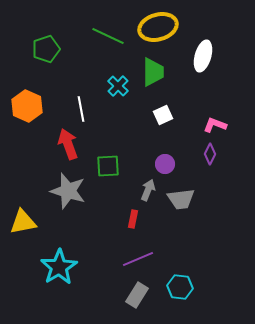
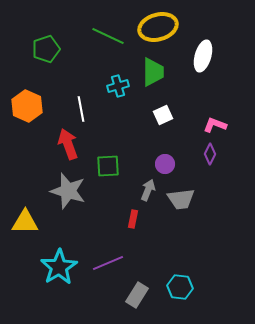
cyan cross: rotated 30 degrees clockwise
yellow triangle: moved 2 px right; rotated 12 degrees clockwise
purple line: moved 30 px left, 4 px down
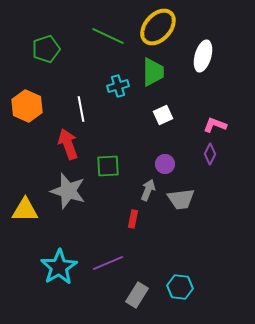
yellow ellipse: rotated 33 degrees counterclockwise
yellow triangle: moved 12 px up
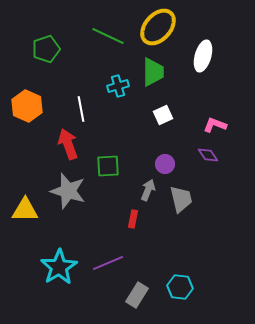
purple diamond: moved 2 px left, 1 px down; rotated 60 degrees counterclockwise
gray trapezoid: rotated 96 degrees counterclockwise
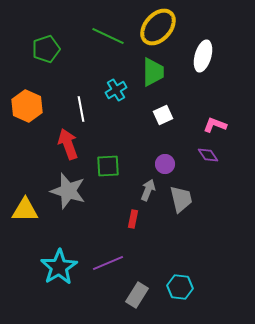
cyan cross: moved 2 px left, 4 px down; rotated 15 degrees counterclockwise
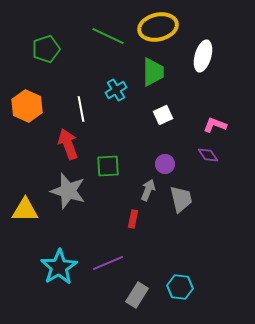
yellow ellipse: rotated 36 degrees clockwise
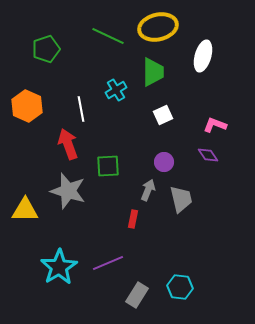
purple circle: moved 1 px left, 2 px up
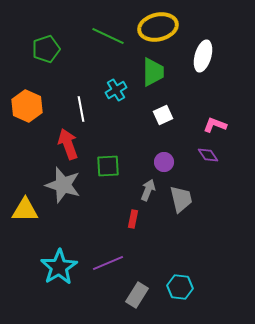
gray star: moved 5 px left, 6 px up
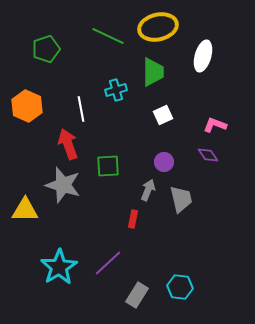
cyan cross: rotated 15 degrees clockwise
purple line: rotated 20 degrees counterclockwise
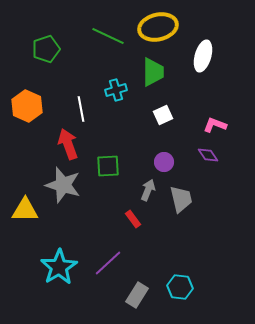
red rectangle: rotated 48 degrees counterclockwise
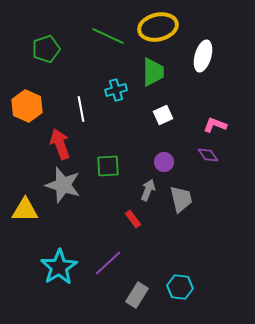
red arrow: moved 8 px left
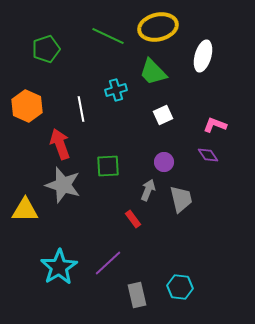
green trapezoid: rotated 136 degrees clockwise
gray rectangle: rotated 45 degrees counterclockwise
